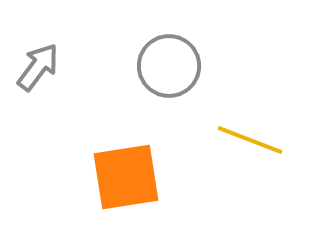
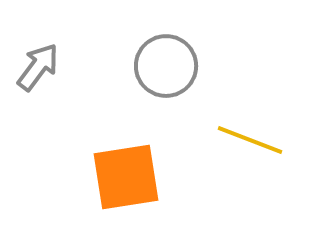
gray circle: moved 3 px left
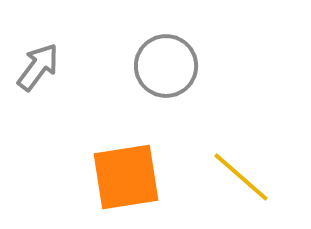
yellow line: moved 9 px left, 37 px down; rotated 20 degrees clockwise
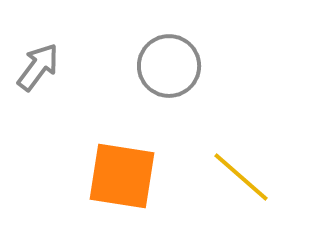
gray circle: moved 3 px right
orange square: moved 4 px left, 1 px up; rotated 18 degrees clockwise
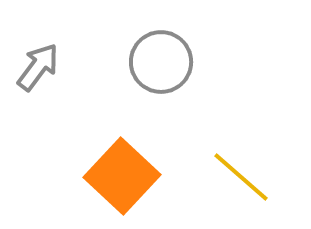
gray circle: moved 8 px left, 4 px up
orange square: rotated 34 degrees clockwise
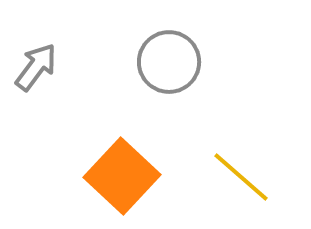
gray circle: moved 8 px right
gray arrow: moved 2 px left
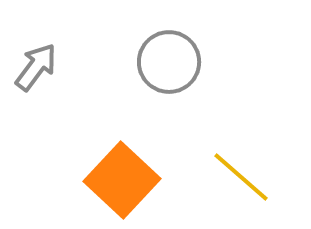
orange square: moved 4 px down
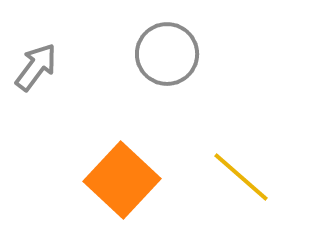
gray circle: moved 2 px left, 8 px up
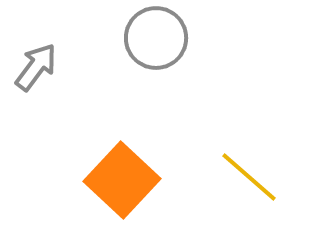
gray circle: moved 11 px left, 16 px up
yellow line: moved 8 px right
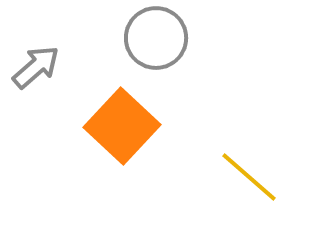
gray arrow: rotated 12 degrees clockwise
orange square: moved 54 px up
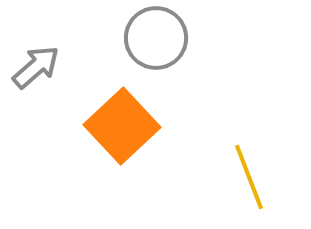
orange square: rotated 4 degrees clockwise
yellow line: rotated 28 degrees clockwise
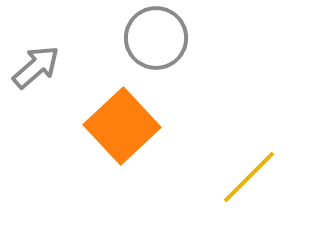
yellow line: rotated 66 degrees clockwise
